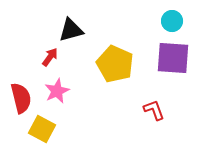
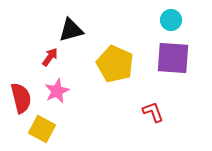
cyan circle: moved 1 px left, 1 px up
red L-shape: moved 1 px left, 2 px down
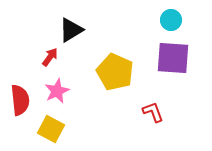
black triangle: rotated 16 degrees counterclockwise
yellow pentagon: moved 8 px down
red semicircle: moved 1 px left, 2 px down; rotated 8 degrees clockwise
yellow square: moved 9 px right
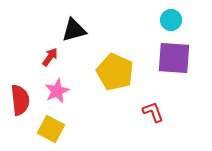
black triangle: moved 3 px right; rotated 16 degrees clockwise
purple square: moved 1 px right
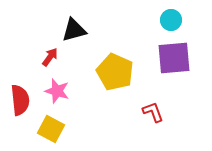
purple square: rotated 9 degrees counterclockwise
pink star: rotated 30 degrees counterclockwise
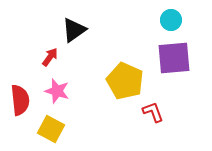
black triangle: rotated 20 degrees counterclockwise
yellow pentagon: moved 10 px right, 9 px down
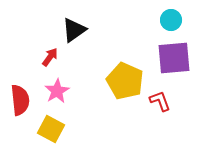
pink star: rotated 25 degrees clockwise
red L-shape: moved 7 px right, 11 px up
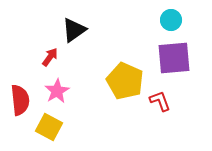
yellow square: moved 2 px left, 2 px up
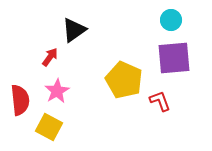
yellow pentagon: moved 1 px left, 1 px up
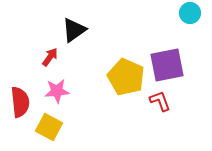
cyan circle: moved 19 px right, 7 px up
purple square: moved 7 px left, 7 px down; rotated 6 degrees counterclockwise
yellow pentagon: moved 2 px right, 3 px up
pink star: rotated 25 degrees clockwise
red semicircle: moved 2 px down
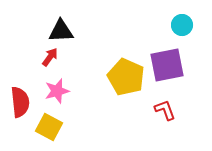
cyan circle: moved 8 px left, 12 px down
black triangle: moved 13 px left, 1 px down; rotated 32 degrees clockwise
pink star: rotated 10 degrees counterclockwise
red L-shape: moved 5 px right, 9 px down
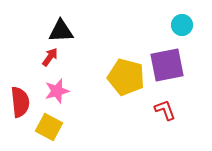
yellow pentagon: rotated 9 degrees counterclockwise
